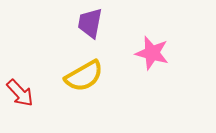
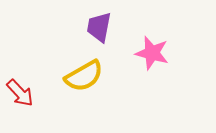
purple trapezoid: moved 9 px right, 4 px down
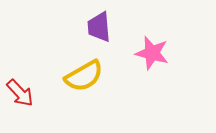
purple trapezoid: rotated 16 degrees counterclockwise
